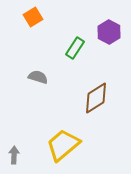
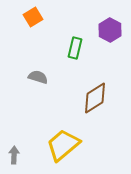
purple hexagon: moved 1 px right, 2 px up
green rectangle: rotated 20 degrees counterclockwise
brown diamond: moved 1 px left
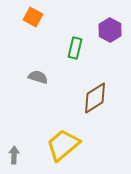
orange square: rotated 30 degrees counterclockwise
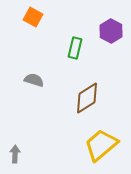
purple hexagon: moved 1 px right, 1 px down
gray semicircle: moved 4 px left, 3 px down
brown diamond: moved 8 px left
yellow trapezoid: moved 38 px right
gray arrow: moved 1 px right, 1 px up
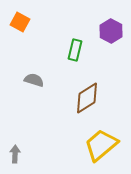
orange square: moved 13 px left, 5 px down
green rectangle: moved 2 px down
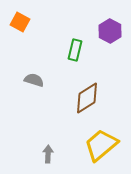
purple hexagon: moved 1 px left
gray arrow: moved 33 px right
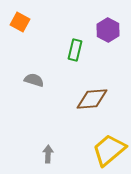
purple hexagon: moved 2 px left, 1 px up
brown diamond: moved 5 px right, 1 px down; rotated 28 degrees clockwise
yellow trapezoid: moved 8 px right, 5 px down
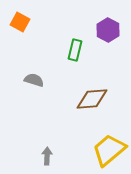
gray arrow: moved 1 px left, 2 px down
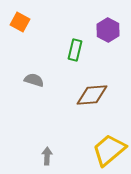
brown diamond: moved 4 px up
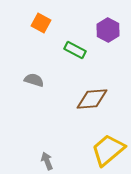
orange square: moved 21 px right, 1 px down
green rectangle: rotated 75 degrees counterclockwise
brown diamond: moved 4 px down
yellow trapezoid: moved 1 px left
gray arrow: moved 5 px down; rotated 24 degrees counterclockwise
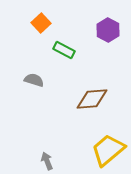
orange square: rotated 18 degrees clockwise
green rectangle: moved 11 px left
